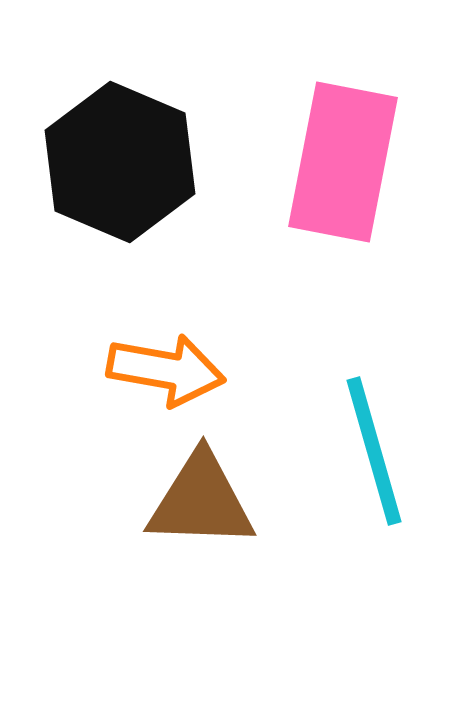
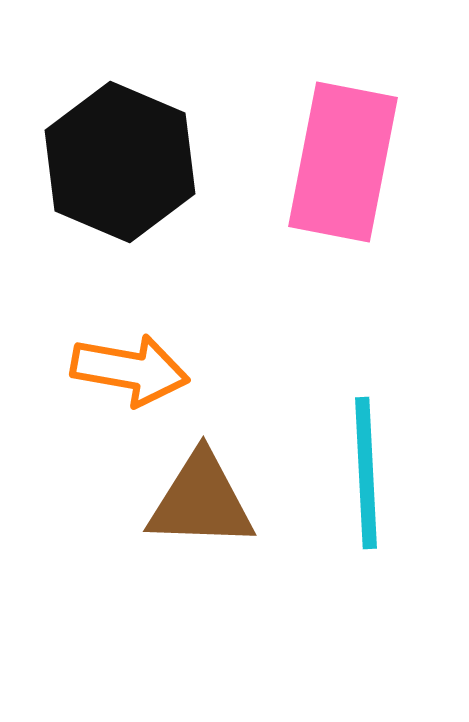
orange arrow: moved 36 px left
cyan line: moved 8 px left, 22 px down; rotated 13 degrees clockwise
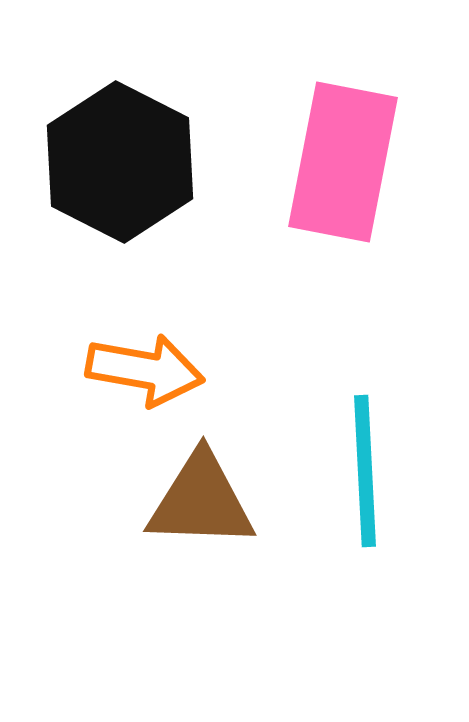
black hexagon: rotated 4 degrees clockwise
orange arrow: moved 15 px right
cyan line: moved 1 px left, 2 px up
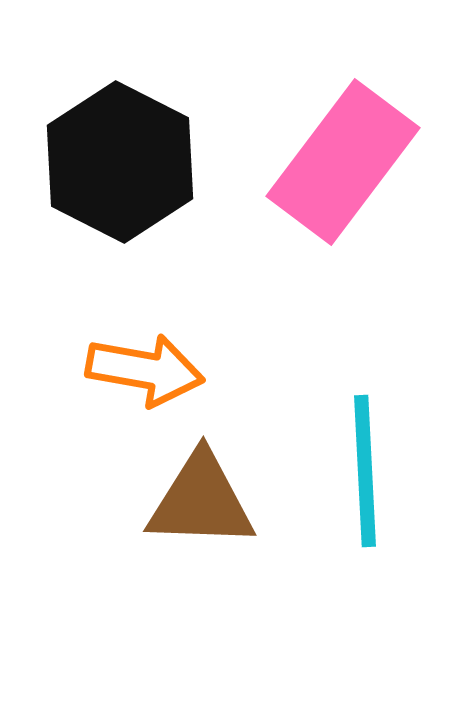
pink rectangle: rotated 26 degrees clockwise
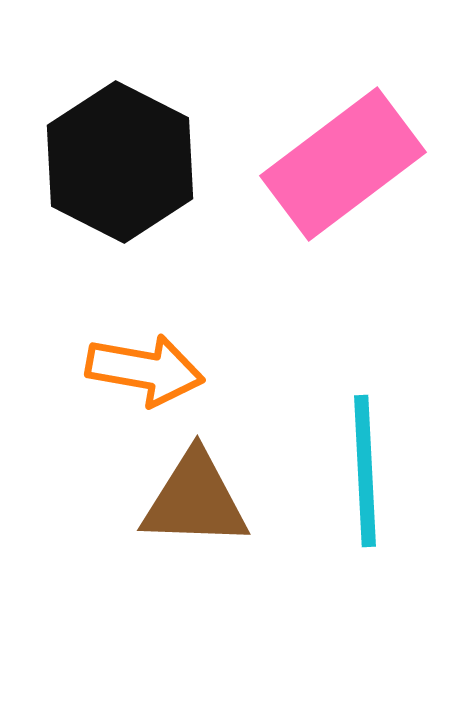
pink rectangle: moved 2 px down; rotated 16 degrees clockwise
brown triangle: moved 6 px left, 1 px up
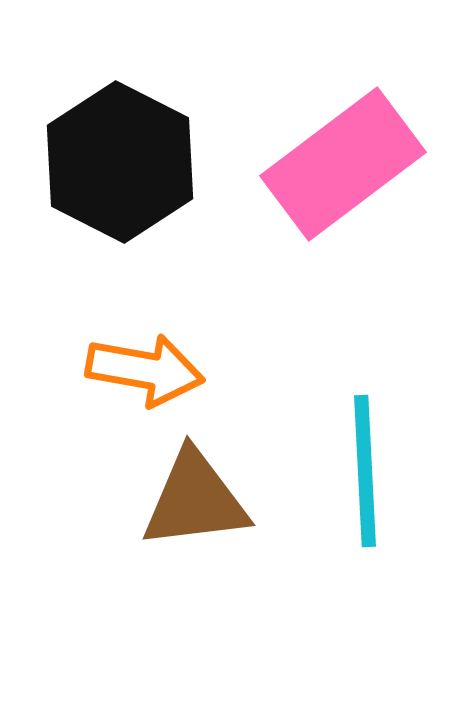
brown triangle: rotated 9 degrees counterclockwise
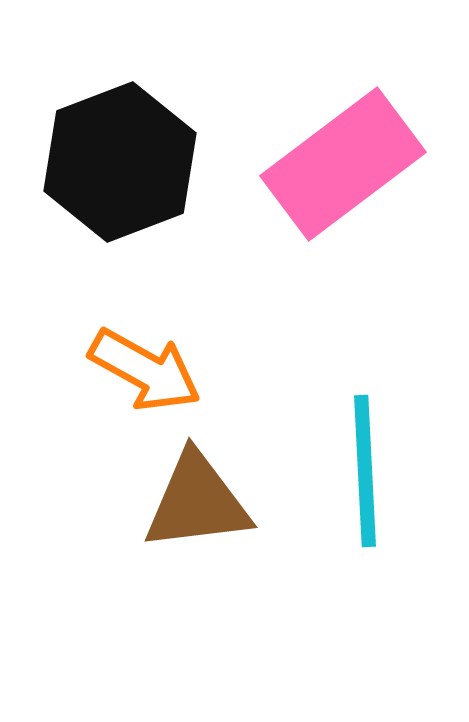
black hexagon: rotated 12 degrees clockwise
orange arrow: rotated 19 degrees clockwise
brown triangle: moved 2 px right, 2 px down
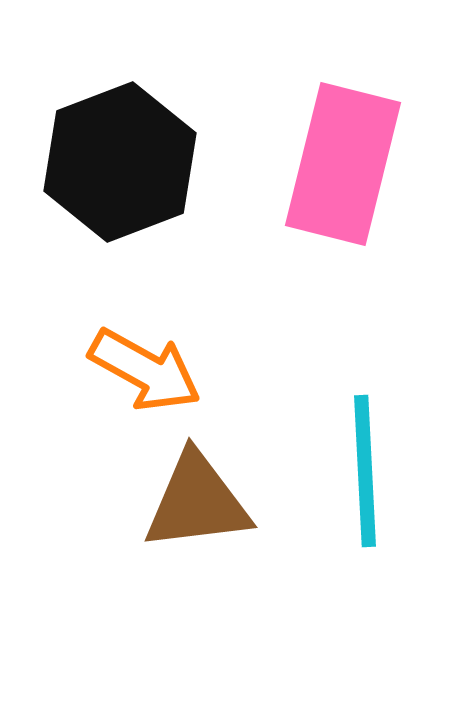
pink rectangle: rotated 39 degrees counterclockwise
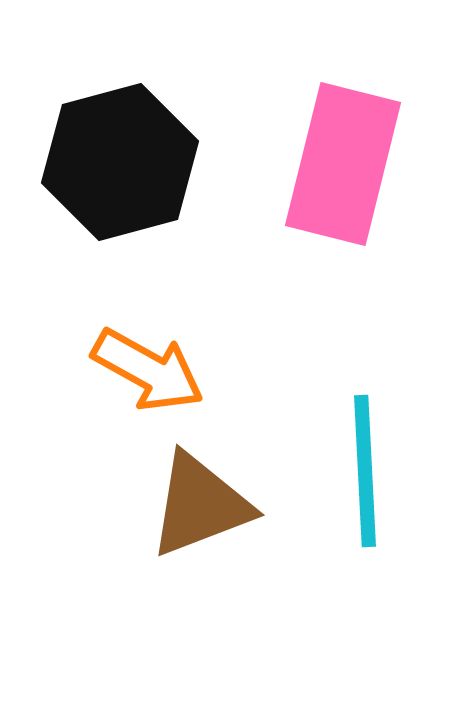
black hexagon: rotated 6 degrees clockwise
orange arrow: moved 3 px right
brown triangle: moved 3 px right, 3 px down; rotated 14 degrees counterclockwise
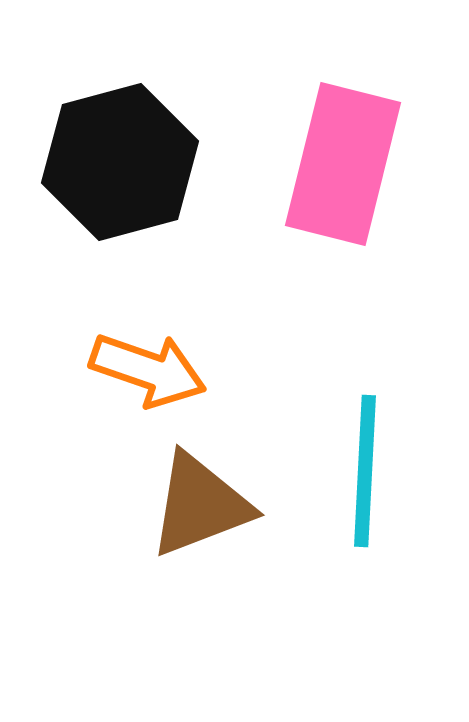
orange arrow: rotated 10 degrees counterclockwise
cyan line: rotated 6 degrees clockwise
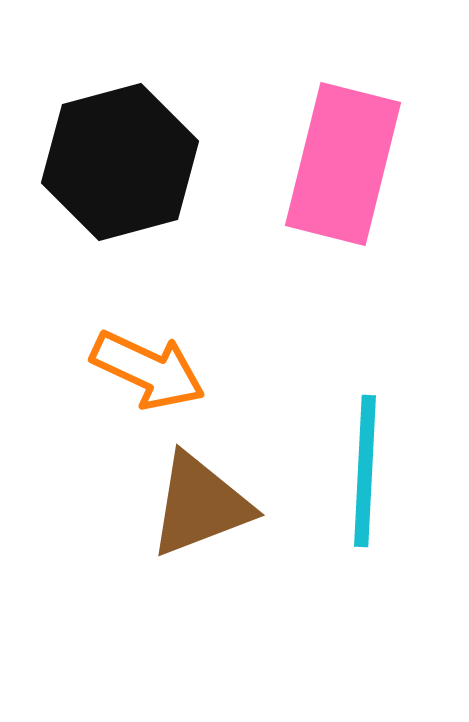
orange arrow: rotated 6 degrees clockwise
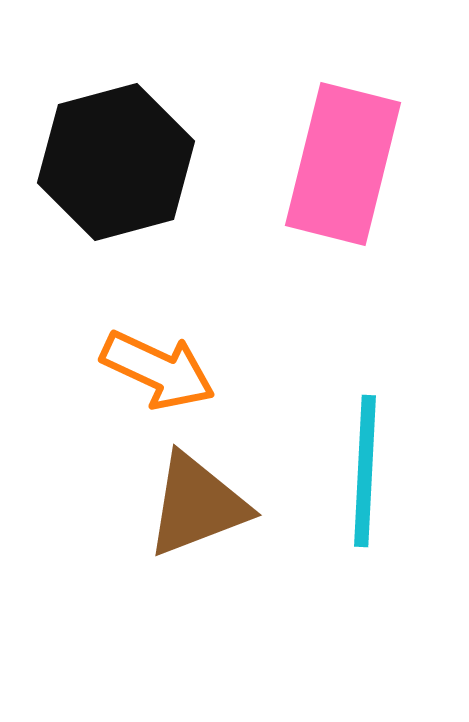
black hexagon: moved 4 px left
orange arrow: moved 10 px right
brown triangle: moved 3 px left
